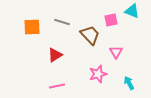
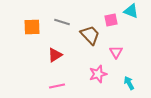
cyan triangle: moved 1 px left
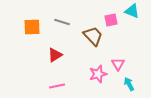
cyan triangle: moved 1 px right
brown trapezoid: moved 3 px right, 1 px down
pink triangle: moved 2 px right, 12 px down
cyan arrow: moved 1 px down
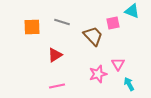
pink square: moved 2 px right, 3 px down
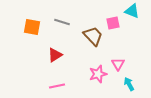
orange square: rotated 12 degrees clockwise
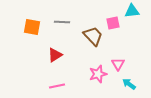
cyan triangle: rotated 28 degrees counterclockwise
gray line: rotated 14 degrees counterclockwise
cyan arrow: rotated 24 degrees counterclockwise
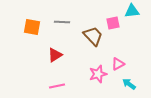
pink triangle: rotated 32 degrees clockwise
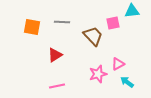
cyan arrow: moved 2 px left, 2 px up
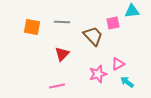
red triangle: moved 7 px right, 1 px up; rotated 14 degrees counterclockwise
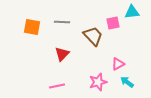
cyan triangle: moved 1 px down
pink star: moved 8 px down
